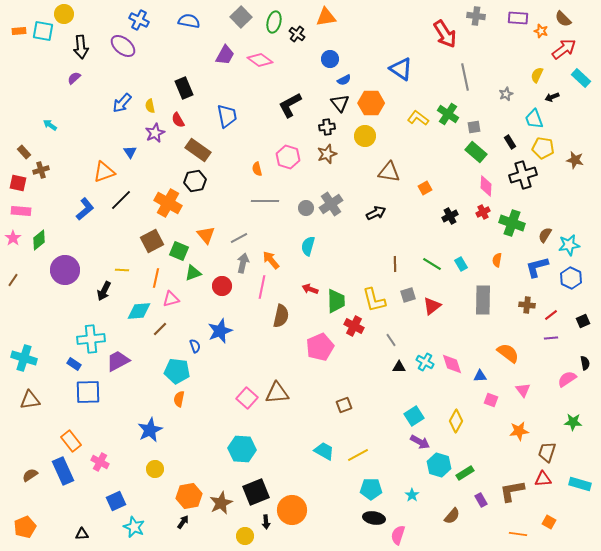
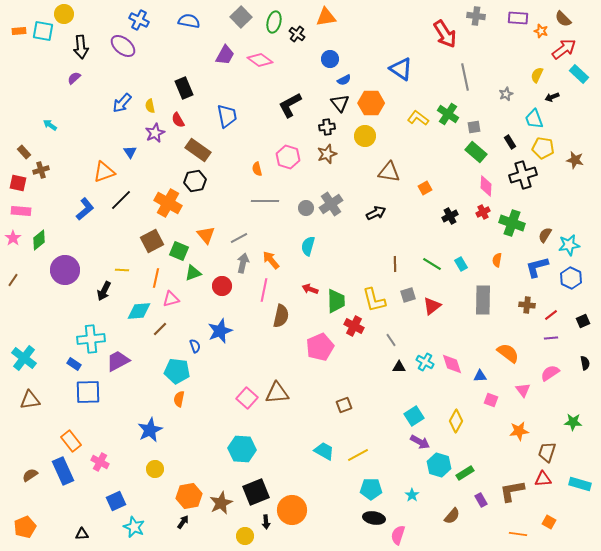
cyan rectangle at (581, 78): moved 2 px left, 4 px up
pink line at (262, 287): moved 2 px right, 3 px down
cyan cross at (24, 358): rotated 20 degrees clockwise
pink semicircle at (567, 379): moved 17 px left, 6 px up
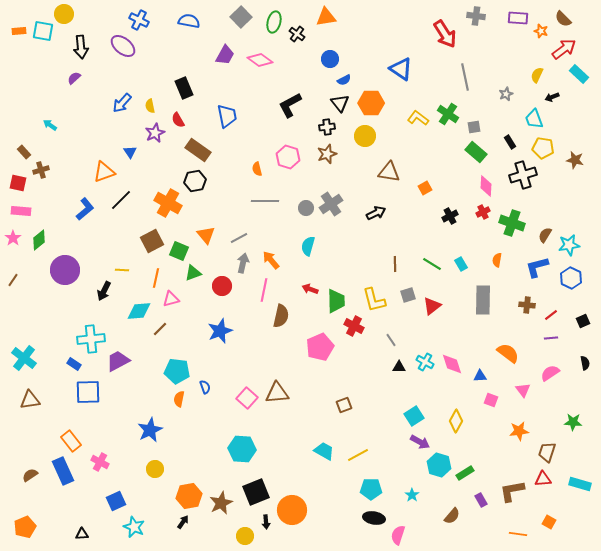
blue semicircle at (195, 346): moved 10 px right, 41 px down
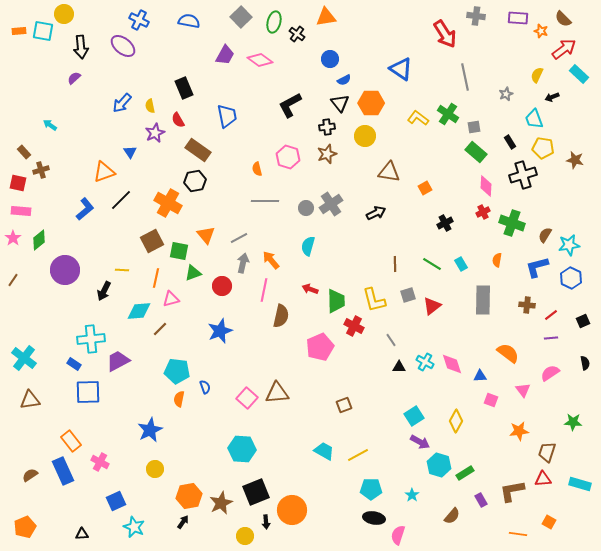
black cross at (450, 216): moved 5 px left, 7 px down
green square at (179, 251): rotated 12 degrees counterclockwise
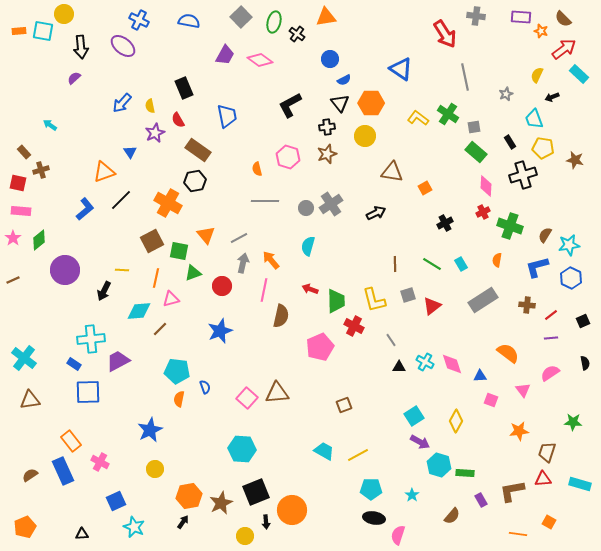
purple rectangle at (518, 18): moved 3 px right, 1 px up
brown triangle at (389, 172): moved 3 px right
green cross at (512, 223): moved 2 px left, 3 px down
brown line at (13, 280): rotated 32 degrees clockwise
gray rectangle at (483, 300): rotated 56 degrees clockwise
green rectangle at (465, 473): rotated 36 degrees clockwise
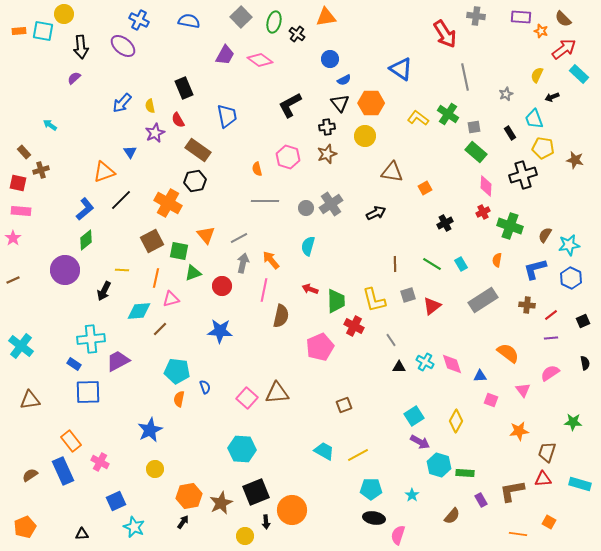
black rectangle at (510, 142): moved 9 px up
green diamond at (39, 240): moved 47 px right
blue L-shape at (537, 267): moved 2 px left, 2 px down
blue star at (220, 331): rotated 25 degrees clockwise
cyan cross at (24, 358): moved 3 px left, 12 px up
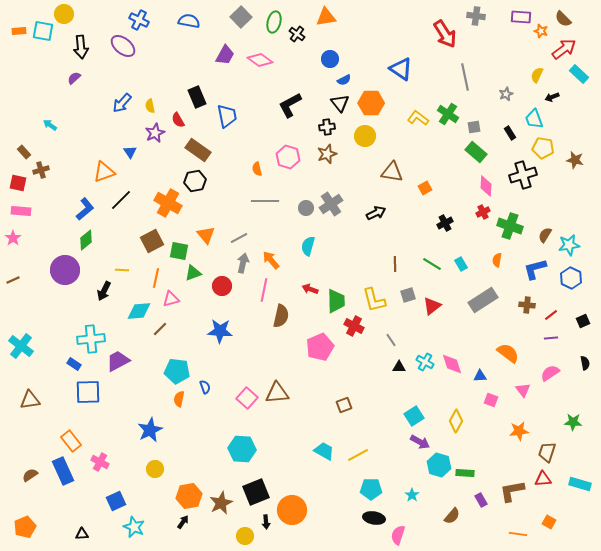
black rectangle at (184, 88): moved 13 px right, 9 px down
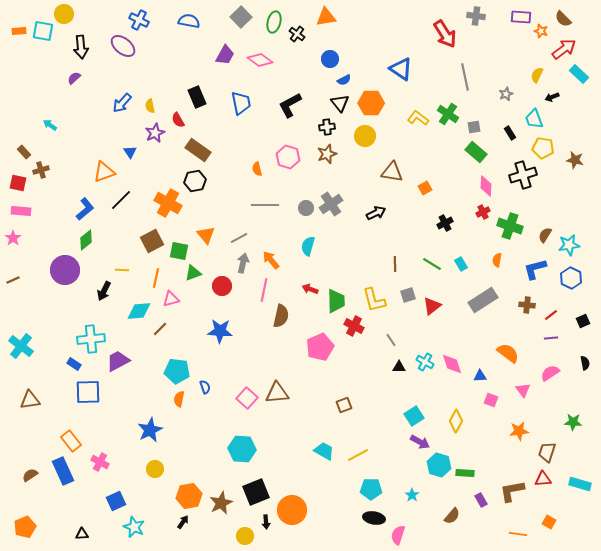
blue trapezoid at (227, 116): moved 14 px right, 13 px up
gray line at (265, 201): moved 4 px down
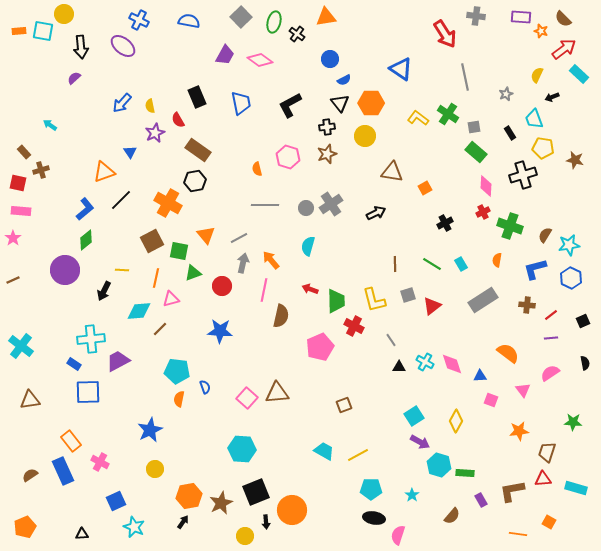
cyan rectangle at (580, 484): moved 4 px left, 4 px down
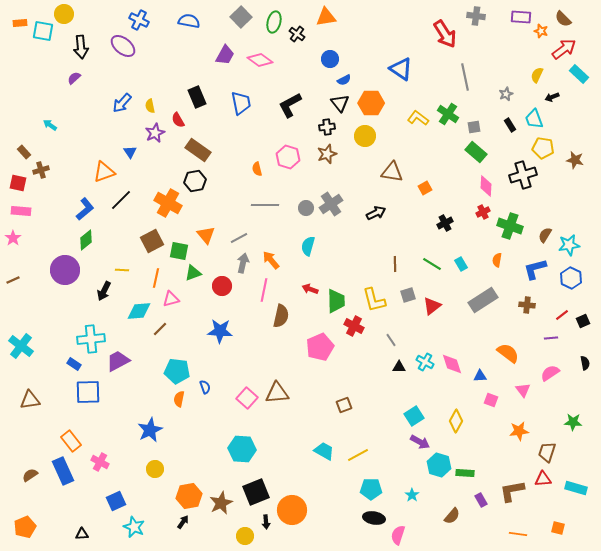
orange rectangle at (19, 31): moved 1 px right, 8 px up
black rectangle at (510, 133): moved 8 px up
red line at (551, 315): moved 11 px right
orange square at (549, 522): moved 9 px right, 6 px down; rotated 16 degrees counterclockwise
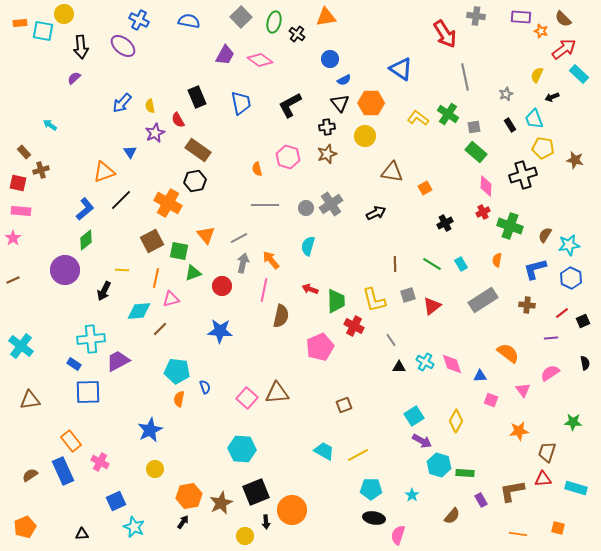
red line at (562, 315): moved 2 px up
purple arrow at (420, 442): moved 2 px right, 1 px up
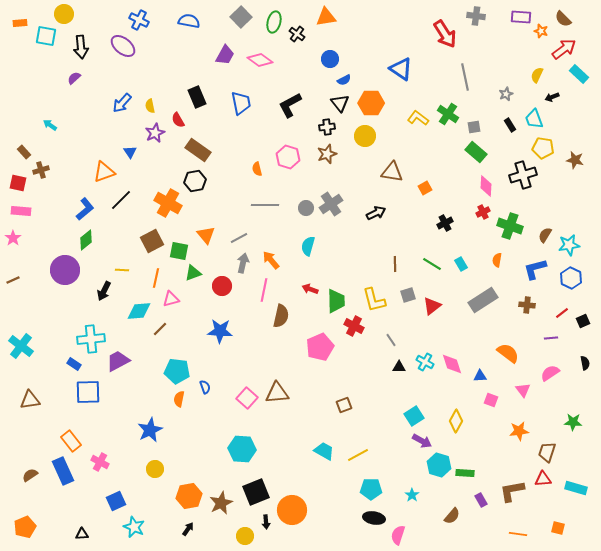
cyan square at (43, 31): moved 3 px right, 5 px down
black arrow at (183, 522): moved 5 px right, 7 px down
